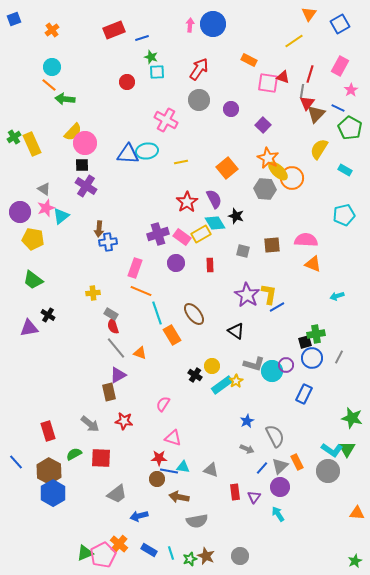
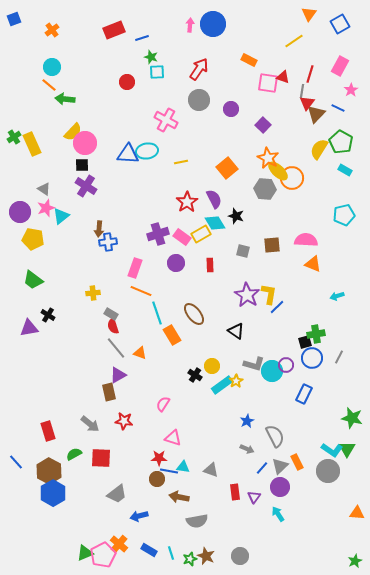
green pentagon at (350, 128): moved 9 px left, 14 px down
blue line at (277, 307): rotated 14 degrees counterclockwise
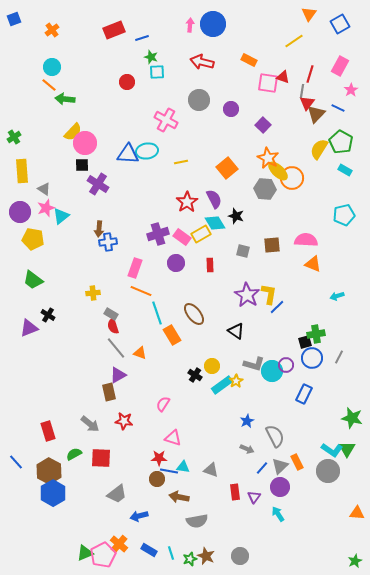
red arrow at (199, 69): moved 3 px right, 7 px up; rotated 110 degrees counterclockwise
yellow rectangle at (32, 144): moved 10 px left, 27 px down; rotated 20 degrees clockwise
purple cross at (86, 186): moved 12 px right, 2 px up
purple triangle at (29, 328): rotated 12 degrees counterclockwise
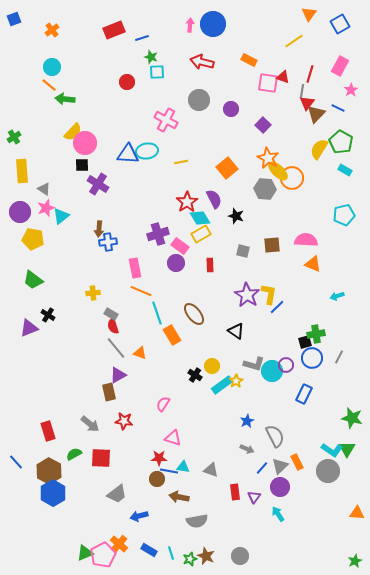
cyan diamond at (215, 223): moved 15 px left, 5 px up
pink rectangle at (182, 237): moved 2 px left, 9 px down
pink rectangle at (135, 268): rotated 30 degrees counterclockwise
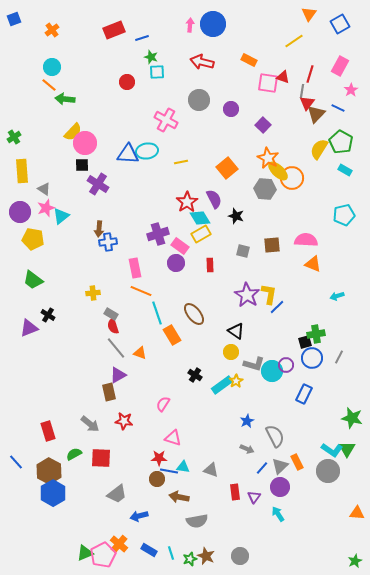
yellow circle at (212, 366): moved 19 px right, 14 px up
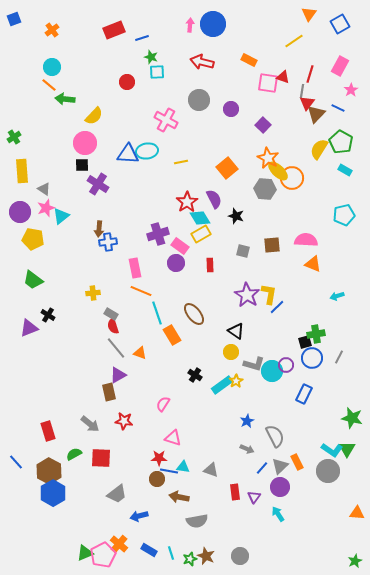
yellow semicircle at (73, 132): moved 21 px right, 16 px up
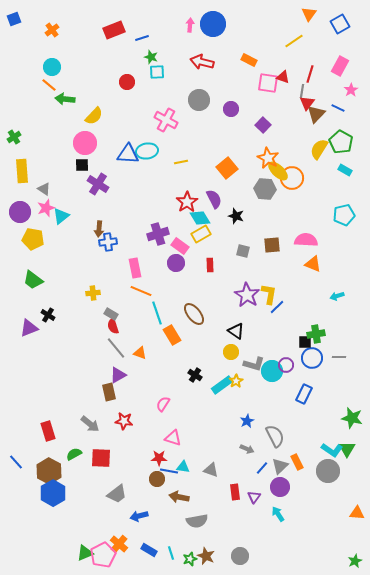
black square at (305, 342): rotated 16 degrees clockwise
gray line at (339, 357): rotated 64 degrees clockwise
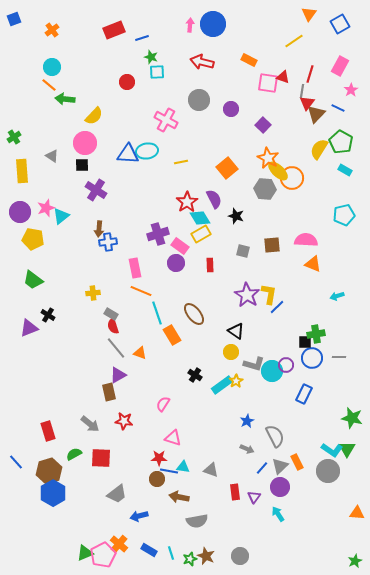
purple cross at (98, 184): moved 2 px left, 6 px down
gray triangle at (44, 189): moved 8 px right, 33 px up
brown hexagon at (49, 471): rotated 15 degrees clockwise
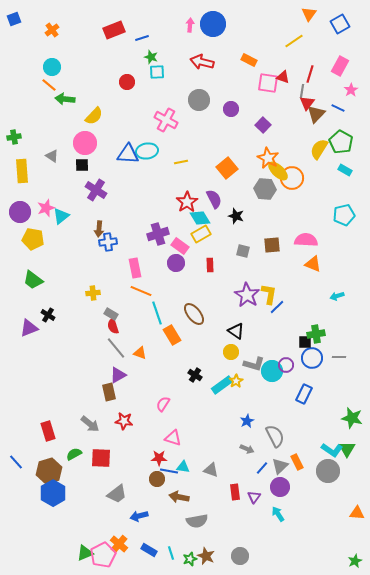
green cross at (14, 137): rotated 24 degrees clockwise
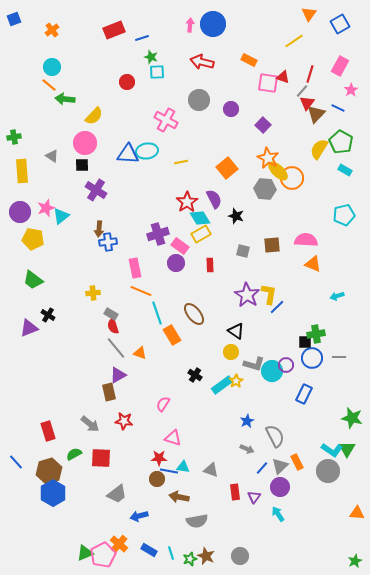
gray line at (302, 91): rotated 32 degrees clockwise
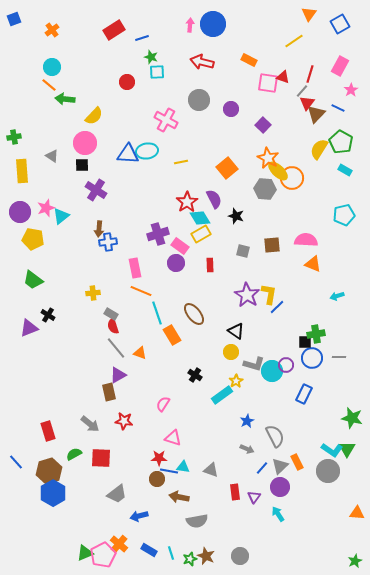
red rectangle at (114, 30): rotated 10 degrees counterclockwise
cyan rectangle at (222, 385): moved 10 px down
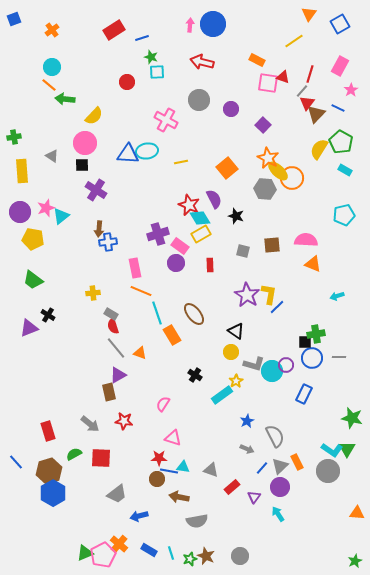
orange rectangle at (249, 60): moved 8 px right
red star at (187, 202): moved 2 px right, 3 px down; rotated 15 degrees counterclockwise
red rectangle at (235, 492): moved 3 px left, 5 px up; rotated 56 degrees clockwise
